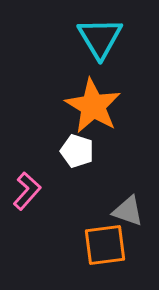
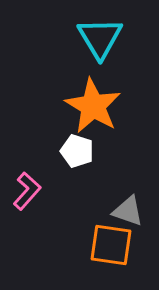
orange square: moved 6 px right; rotated 15 degrees clockwise
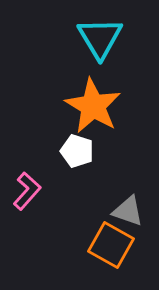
orange square: rotated 21 degrees clockwise
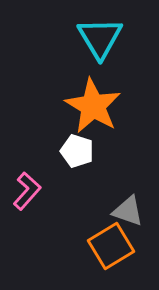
orange square: moved 1 px down; rotated 30 degrees clockwise
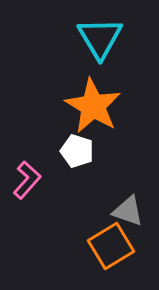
pink L-shape: moved 11 px up
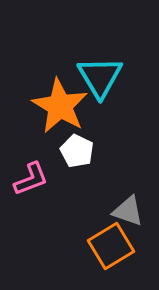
cyan triangle: moved 39 px down
orange star: moved 33 px left
white pentagon: rotated 8 degrees clockwise
pink L-shape: moved 4 px right, 1 px up; rotated 27 degrees clockwise
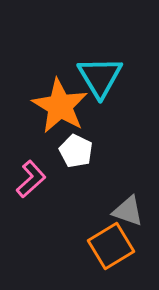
white pentagon: moved 1 px left
pink L-shape: rotated 21 degrees counterclockwise
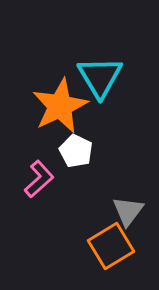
orange star: rotated 16 degrees clockwise
pink L-shape: moved 8 px right
gray triangle: rotated 48 degrees clockwise
